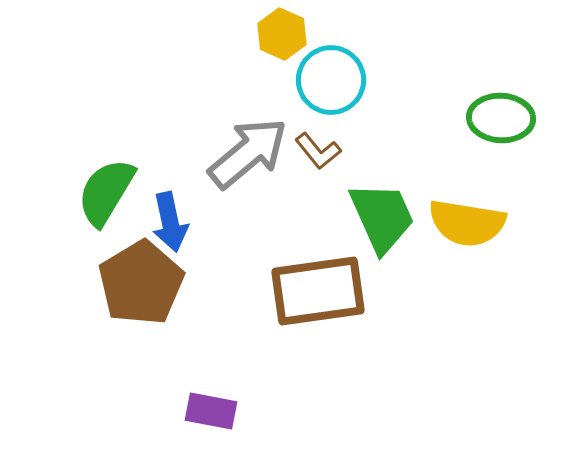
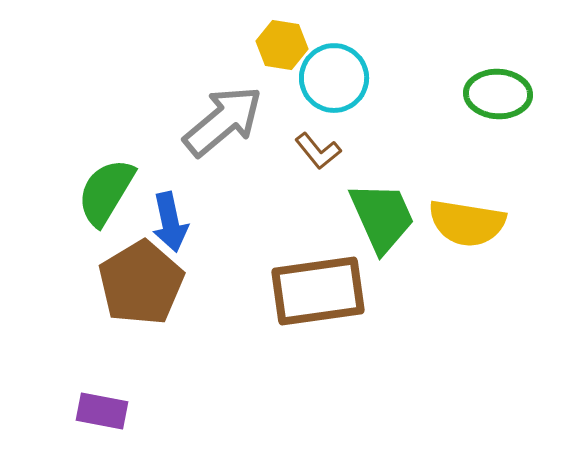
yellow hexagon: moved 11 px down; rotated 15 degrees counterclockwise
cyan circle: moved 3 px right, 2 px up
green ellipse: moved 3 px left, 24 px up
gray arrow: moved 25 px left, 32 px up
purple rectangle: moved 109 px left
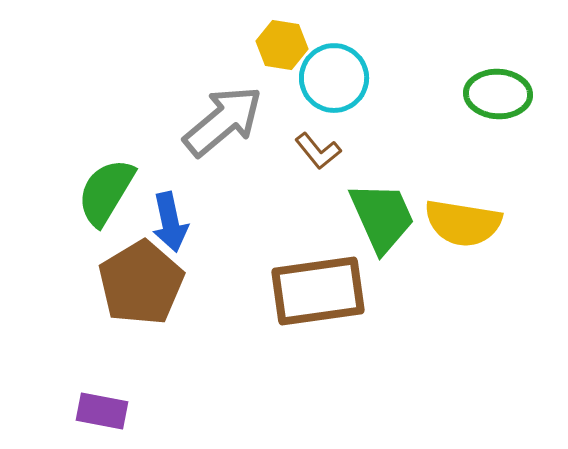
yellow semicircle: moved 4 px left
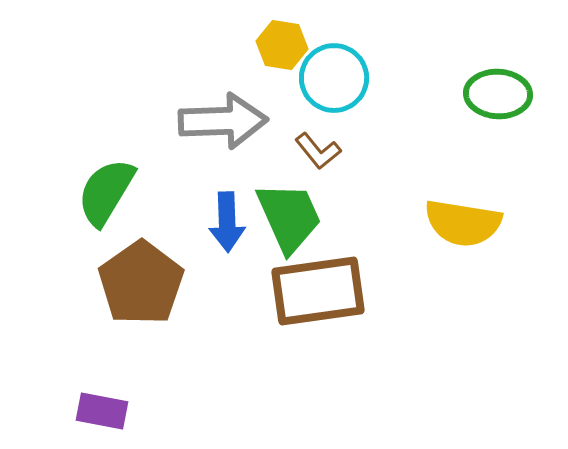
gray arrow: rotated 38 degrees clockwise
green trapezoid: moved 93 px left
blue arrow: moved 57 px right; rotated 10 degrees clockwise
brown pentagon: rotated 4 degrees counterclockwise
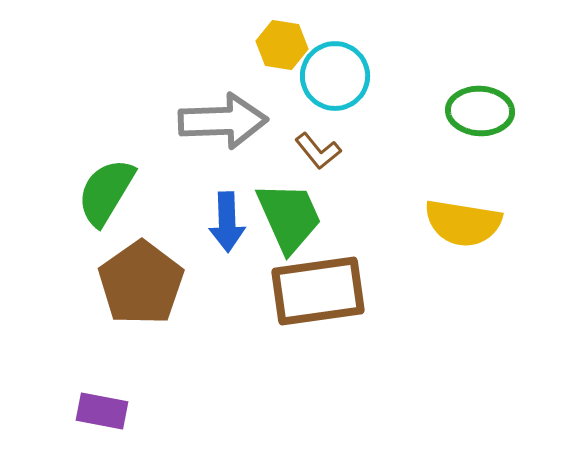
cyan circle: moved 1 px right, 2 px up
green ellipse: moved 18 px left, 17 px down
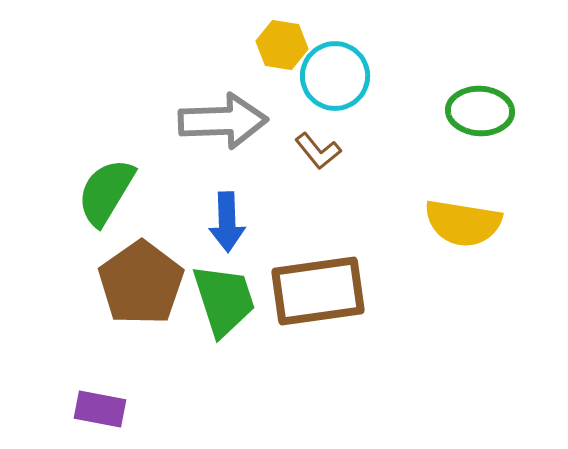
green trapezoid: moved 65 px left, 83 px down; rotated 6 degrees clockwise
purple rectangle: moved 2 px left, 2 px up
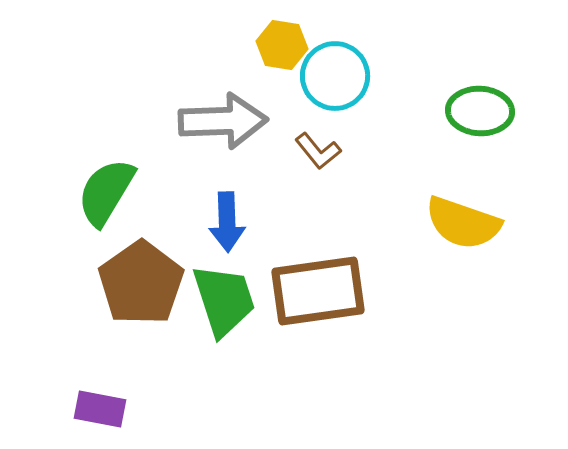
yellow semicircle: rotated 10 degrees clockwise
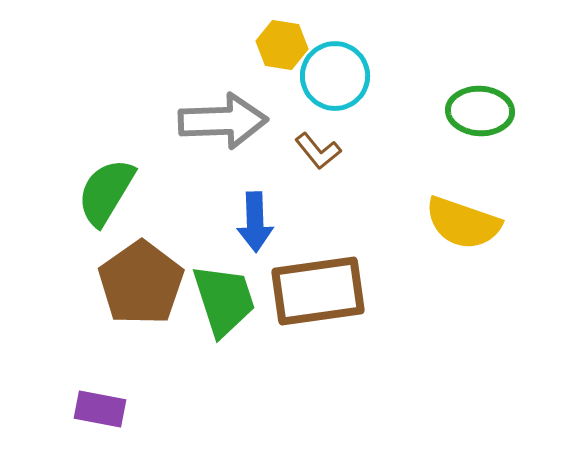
blue arrow: moved 28 px right
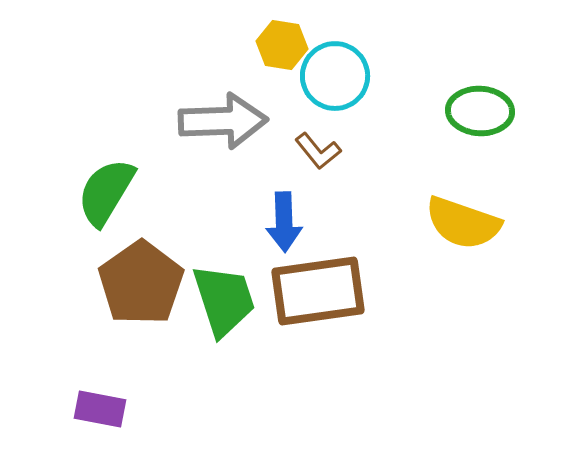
blue arrow: moved 29 px right
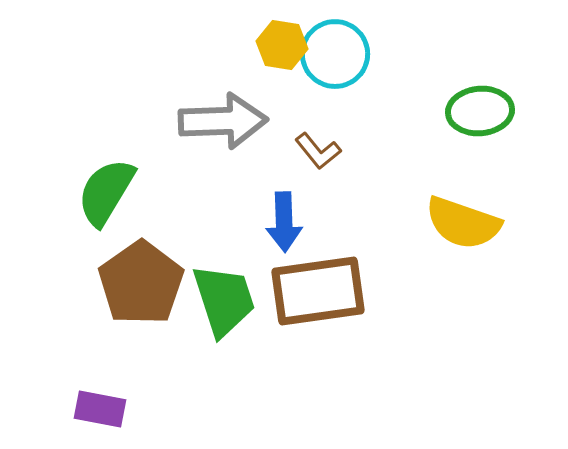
cyan circle: moved 22 px up
green ellipse: rotated 8 degrees counterclockwise
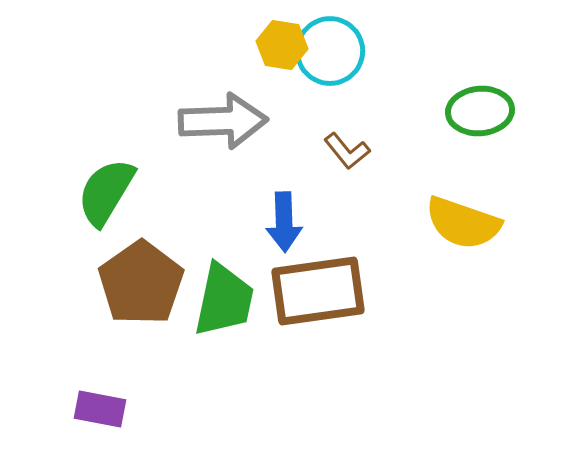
cyan circle: moved 5 px left, 3 px up
brown L-shape: moved 29 px right
green trapezoid: rotated 30 degrees clockwise
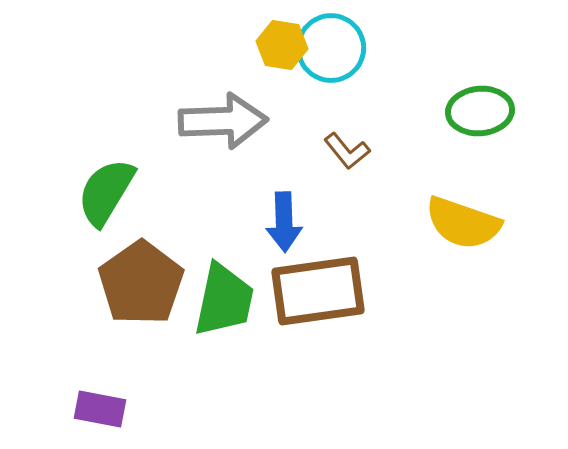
cyan circle: moved 1 px right, 3 px up
